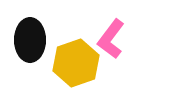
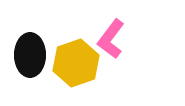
black ellipse: moved 15 px down
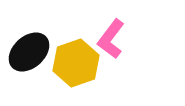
black ellipse: moved 1 px left, 3 px up; rotated 48 degrees clockwise
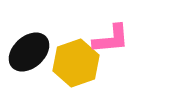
pink L-shape: rotated 132 degrees counterclockwise
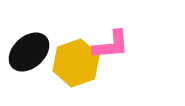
pink L-shape: moved 6 px down
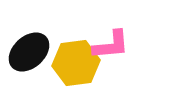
yellow hexagon: rotated 12 degrees clockwise
